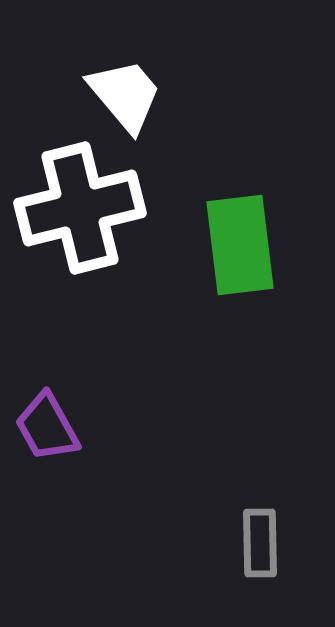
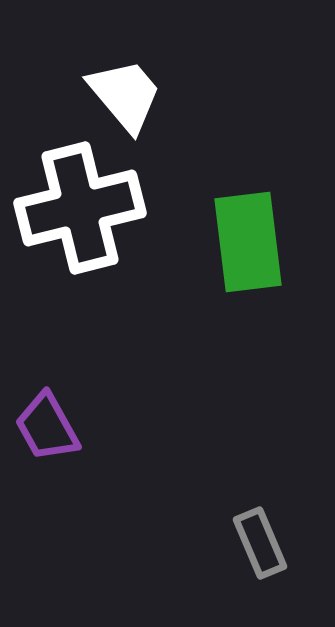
green rectangle: moved 8 px right, 3 px up
gray rectangle: rotated 22 degrees counterclockwise
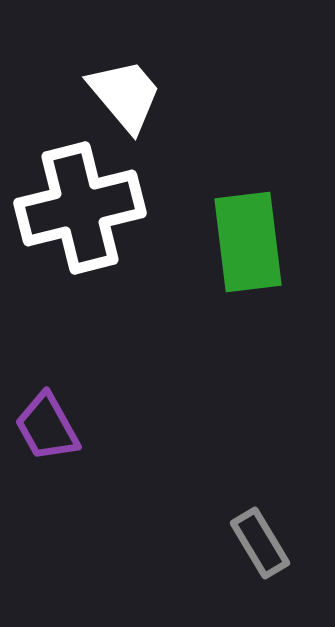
gray rectangle: rotated 8 degrees counterclockwise
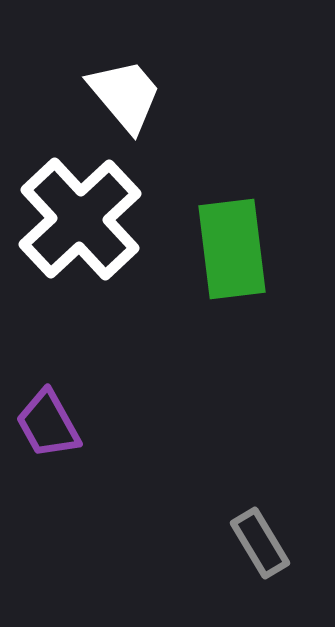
white cross: moved 11 px down; rotated 29 degrees counterclockwise
green rectangle: moved 16 px left, 7 px down
purple trapezoid: moved 1 px right, 3 px up
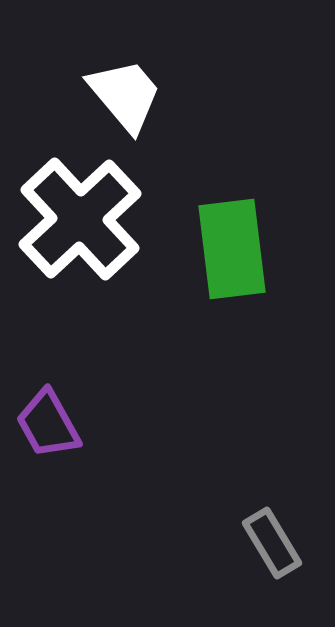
gray rectangle: moved 12 px right
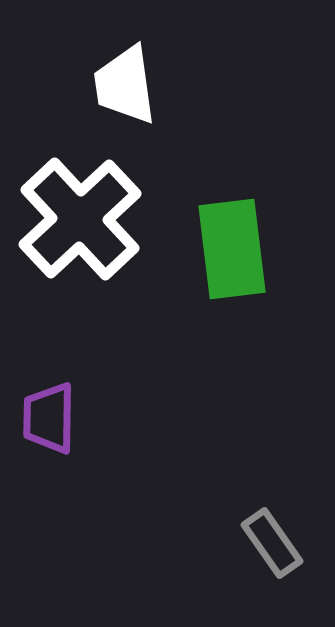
white trapezoid: moved 10 px up; rotated 148 degrees counterclockwise
purple trapezoid: moved 1 px right, 6 px up; rotated 30 degrees clockwise
gray rectangle: rotated 4 degrees counterclockwise
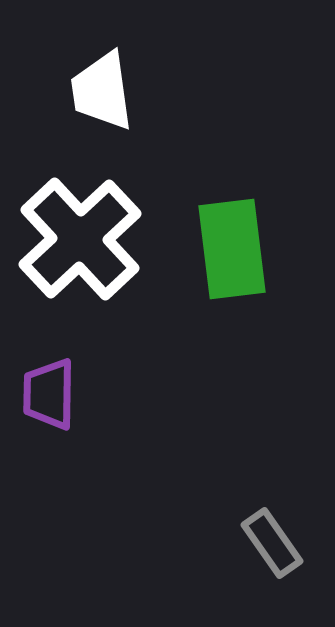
white trapezoid: moved 23 px left, 6 px down
white cross: moved 20 px down
purple trapezoid: moved 24 px up
